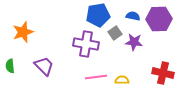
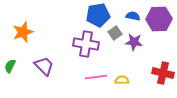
green semicircle: rotated 32 degrees clockwise
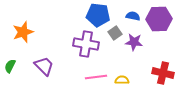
blue pentagon: rotated 15 degrees clockwise
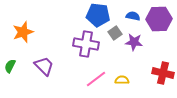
pink line: moved 2 px down; rotated 30 degrees counterclockwise
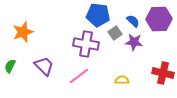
blue semicircle: moved 5 px down; rotated 32 degrees clockwise
pink line: moved 17 px left, 3 px up
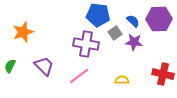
red cross: moved 1 px down
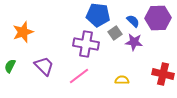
purple hexagon: moved 1 px left, 1 px up
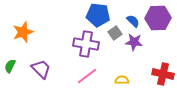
purple trapezoid: moved 3 px left, 3 px down
pink line: moved 8 px right
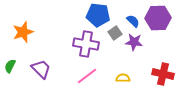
yellow semicircle: moved 1 px right, 2 px up
